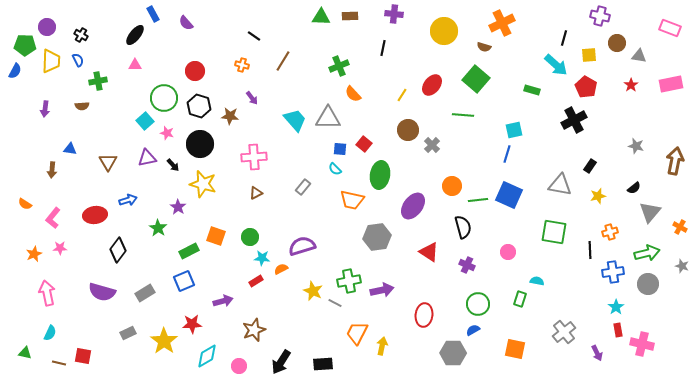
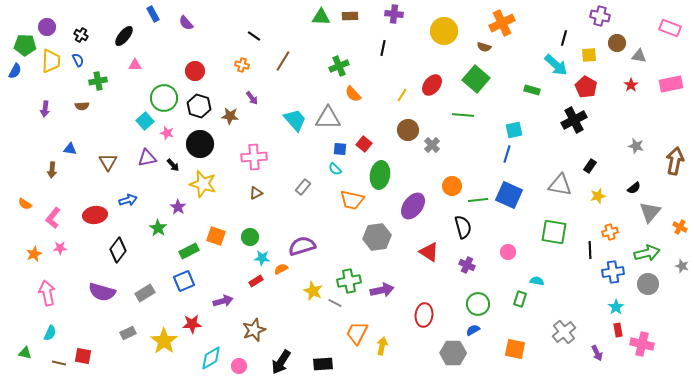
black ellipse at (135, 35): moved 11 px left, 1 px down
cyan diamond at (207, 356): moved 4 px right, 2 px down
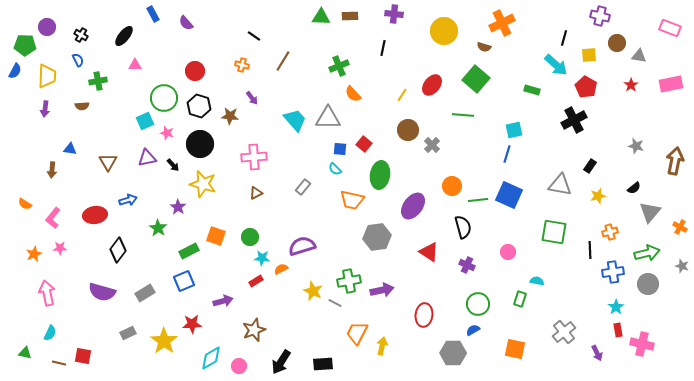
yellow trapezoid at (51, 61): moved 4 px left, 15 px down
cyan square at (145, 121): rotated 18 degrees clockwise
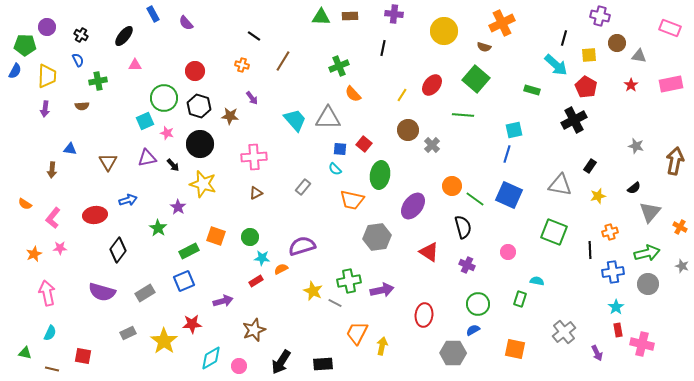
green line at (478, 200): moved 3 px left, 1 px up; rotated 42 degrees clockwise
green square at (554, 232): rotated 12 degrees clockwise
brown line at (59, 363): moved 7 px left, 6 px down
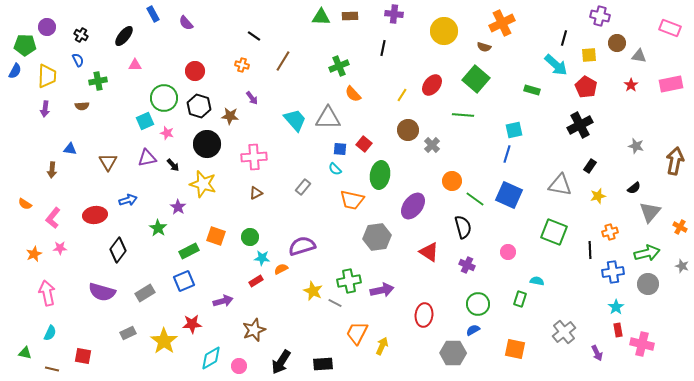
black cross at (574, 120): moved 6 px right, 5 px down
black circle at (200, 144): moved 7 px right
orange circle at (452, 186): moved 5 px up
yellow arrow at (382, 346): rotated 12 degrees clockwise
